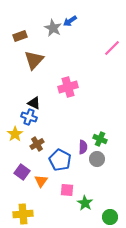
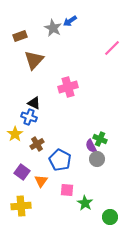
purple semicircle: moved 8 px right, 1 px up; rotated 152 degrees clockwise
yellow cross: moved 2 px left, 8 px up
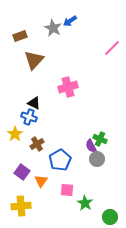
blue pentagon: rotated 15 degrees clockwise
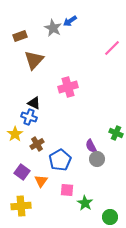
green cross: moved 16 px right, 6 px up
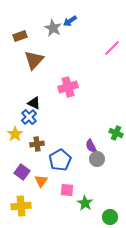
blue cross: rotated 28 degrees clockwise
brown cross: rotated 24 degrees clockwise
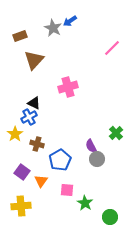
blue cross: rotated 14 degrees clockwise
green cross: rotated 24 degrees clockwise
brown cross: rotated 24 degrees clockwise
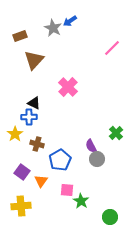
pink cross: rotated 30 degrees counterclockwise
blue cross: rotated 28 degrees clockwise
green star: moved 4 px left, 2 px up
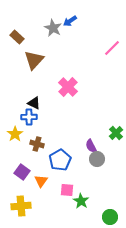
brown rectangle: moved 3 px left, 1 px down; rotated 64 degrees clockwise
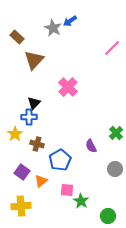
black triangle: rotated 48 degrees clockwise
gray circle: moved 18 px right, 10 px down
orange triangle: rotated 16 degrees clockwise
green circle: moved 2 px left, 1 px up
